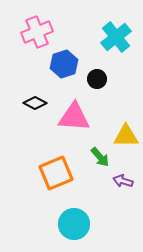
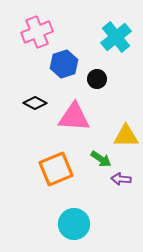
green arrow: moved 1 px right, 2 px down; rotated 15 degrees counterclockwise
orange square: moved 4 px up
purple arrow: moved 2 px left, 2 px up; rotated 12 degrees counterclockwise
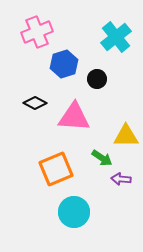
green arrow: moved 1 px right, 1 px up
cyan circle: moved 12 px up
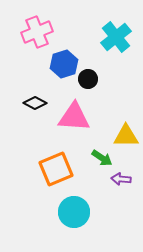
black circle: moved 9 px left
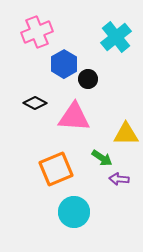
blue hexagon: rotated 12 degrees counterclockwise
yellow triangle: moved 2 px up
purple arrow: moved 2 px left
